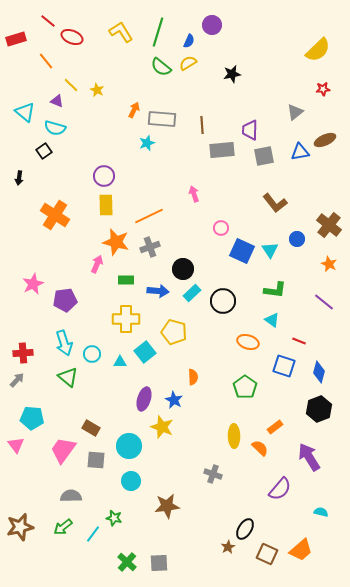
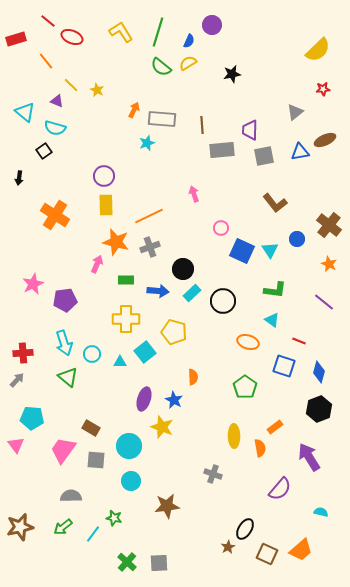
orange semicircle at (260, 448): rotated 36 degrees clockwise
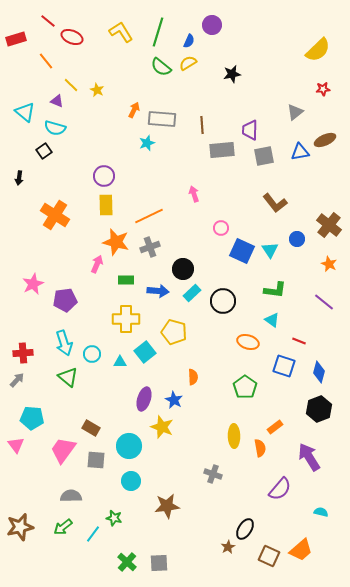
brown square at (267, 554): moved 2 px right, 2 px down
